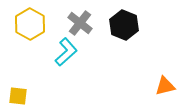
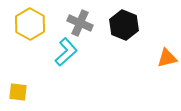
gray cross: rotated 15 degrees counterclockwise
orange triangle: moved 2 px right, 28 px up
yellow square: moved 4 px up
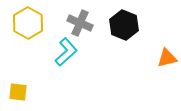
yellow hexagon: moved 2 px left, 1 px up
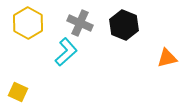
yellow square: rotated 18 degrees clockwise
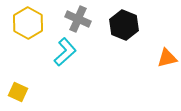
gray cross: moved 2 px left, 4 px up
cyan L-shape: moved 1 px left
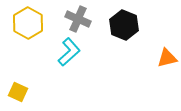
cyan L-shape: moved 4 px right
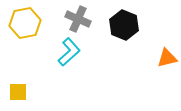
yellow hexagon: moved 3 px left; rotated 20 degrees clockwise
yellow square: rotated 24 degrees counterclockwise
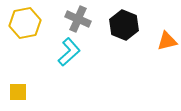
orange triangle: moved 17 px up
